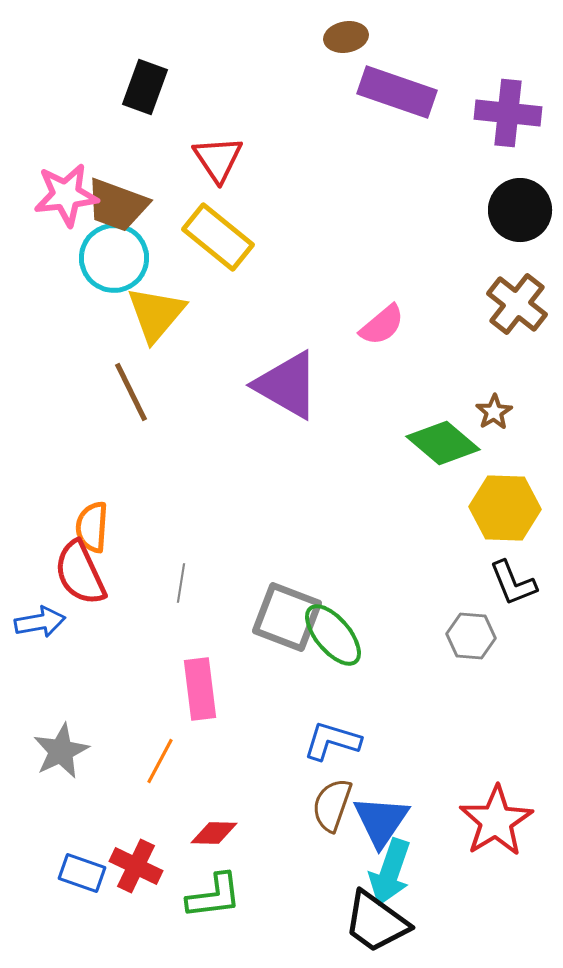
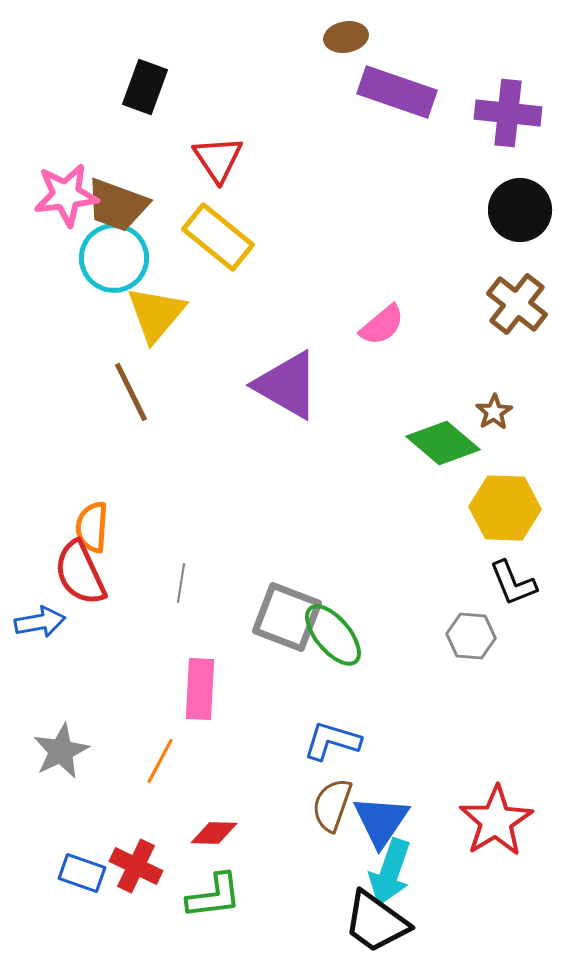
pink rectangle: rotated 10 degrees clockwise
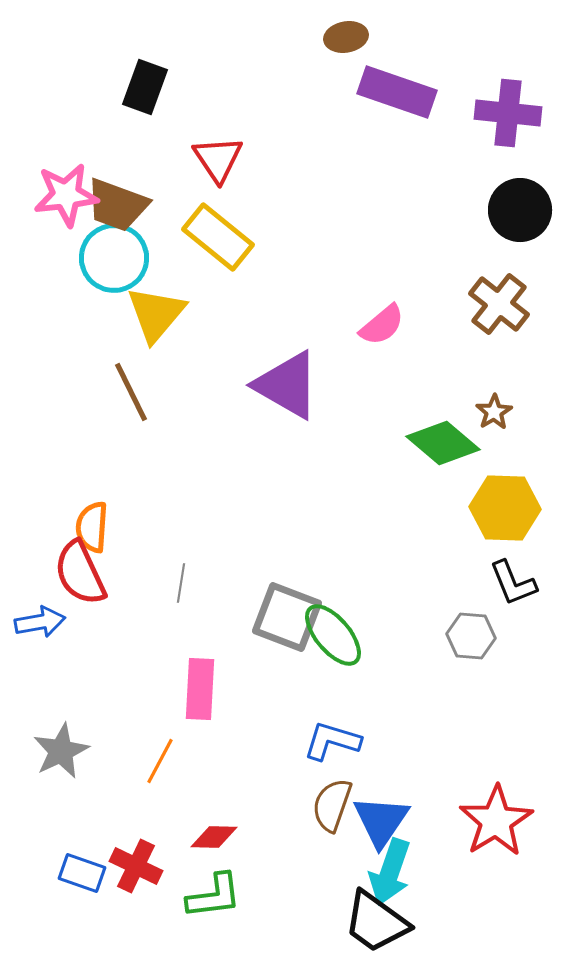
brown cross: moved 18 px left
red diamond: moved 4 px down
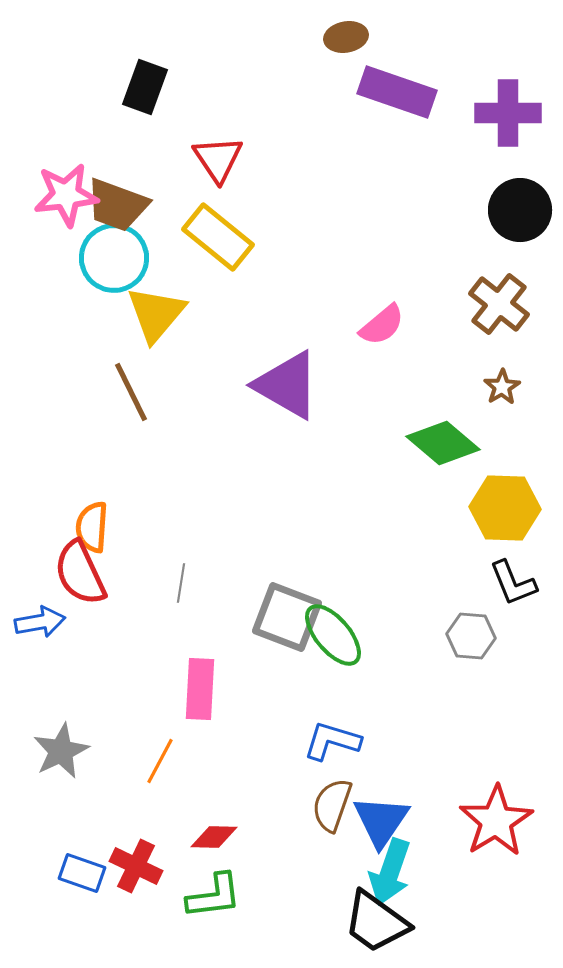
purple cross: rotated 6 degrees counterclockwise
brown star: moved 8 px right, 25 px up
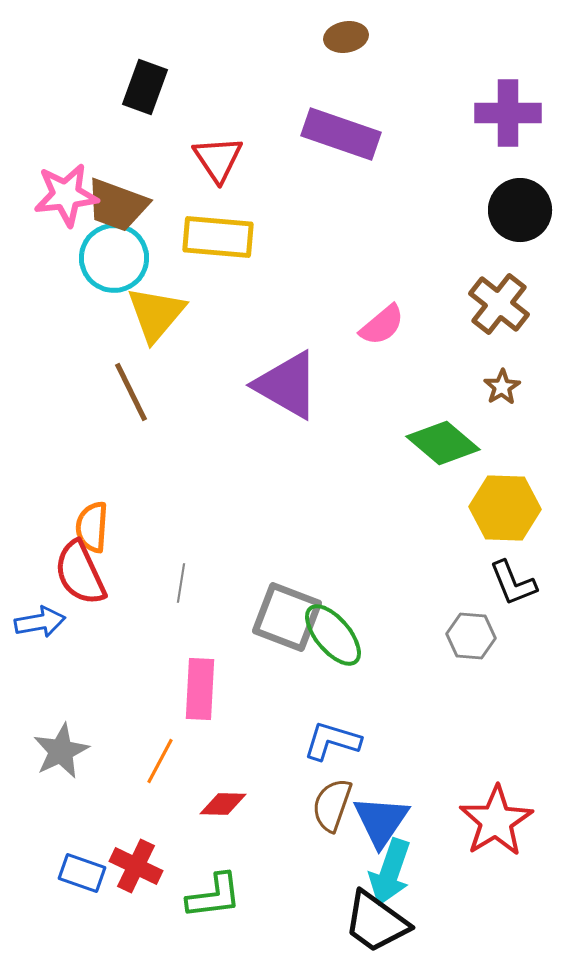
purple rectangle: moved 56 px left, 42 px down
yellow rectangle: rotated 34 degrees counterclockwise
red diamond: moved 9 px right, 33 px up
